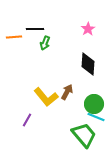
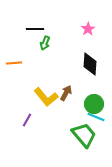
orange line: moved 26 px down
black diamond: moved 2 px right
brown arrow: moved 1 px left, 1 px down
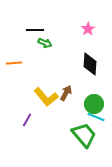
black line: moved 1 px down
green arrow: rotated 88 degrees counterclockwise
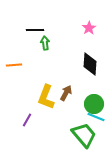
pink star: moved 1 px right, 1 px up
green arrow: rotated 120 degrees counterclockwise
orange line: moved 2 px down
yellow L-shape: rotated 60 degrees clockwise
